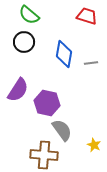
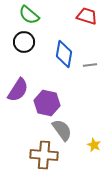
gray line: moved 1 px left, 2 px down
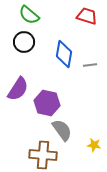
purple semicircle: moved 1 px up
yellow star: rotated 16 degrees counterclockwise
brown cross: moved 1 px left
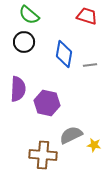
purple semicircle: rotated 30 degrees counterclockwise
gray semicircle: moved 9 px right, 5 px down; rotated 80 degrees counterclockwise
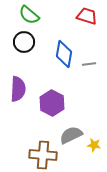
gray line: moved 1 px left, 1 px up
purple hexagon: moved 5 px right; rotated 15 degrees clockwise
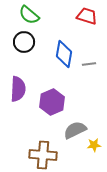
purple hexagon: moved 1 px up; rotated 10 degrees clockwise
gray semicircle: moved 4 px right, 5 px up
yellow star: rotated 16 degrees counterclockwise
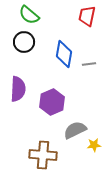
red trapezoid: rotated 95 degrees counterclockwise
